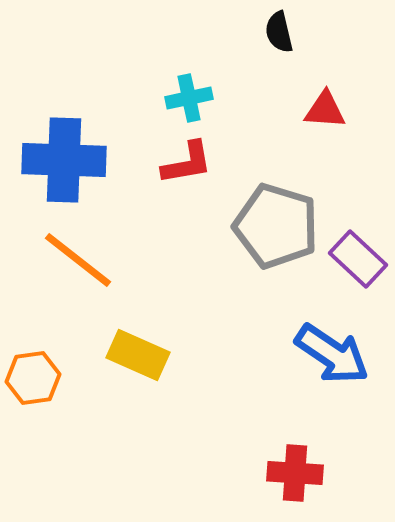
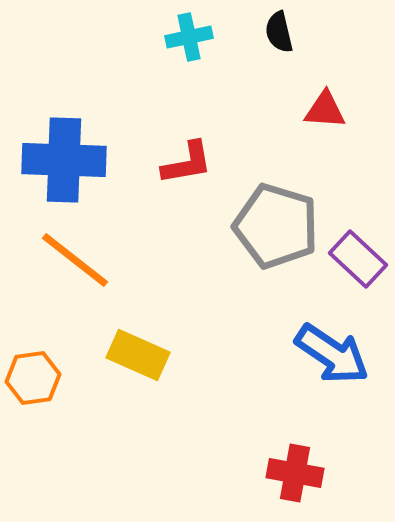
cyan cross: moved 61 px up
orange line: moved 3 px left
red cross: rotated 6 degrees clockwise
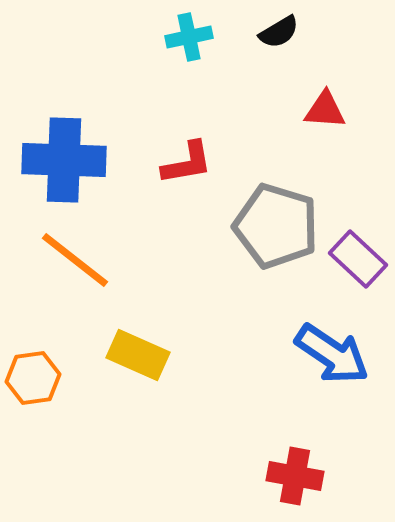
black semicircle: rotated 108 degrees counterclockwise
red cross: moved 3 px down
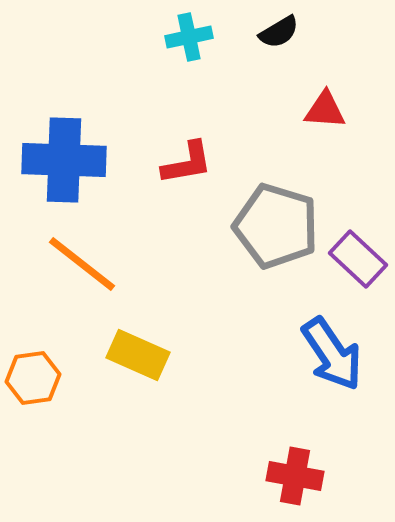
orange line: moved 7 px right, 4 px down
blue arrow: rotated 22 degrees clockwise
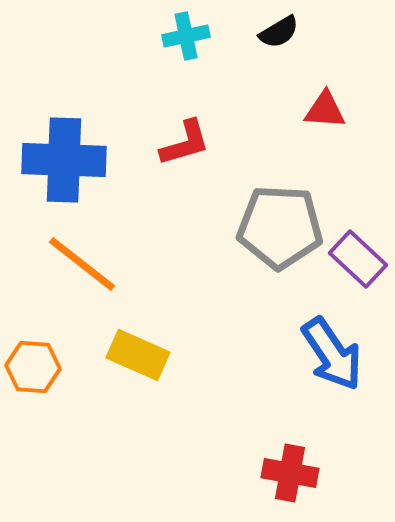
cyan cross: moved 3 px left, 1 px up
red L-shape: moved 2 px left, 20 px up; rotated 6 degrees counterclockwise
gray pentagon: moved 4 px right, 1 px down; rotated 14 degrees counterclockwise
orange hexagon: moved 11 px up; rotated 12 degrees clockwise
red cross: moved 5 px left, 3 px up
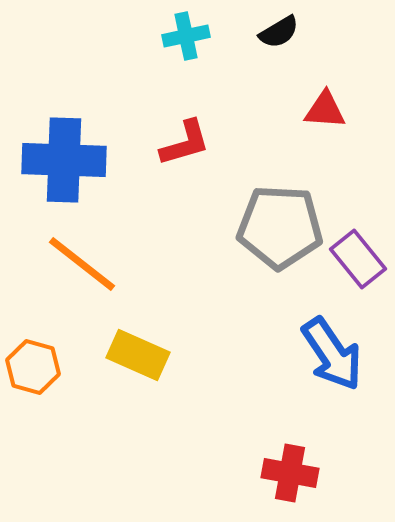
purple rectangle: rotated 8 degrees clockwise
orange hexagon: rotated 12 degrees clockwise
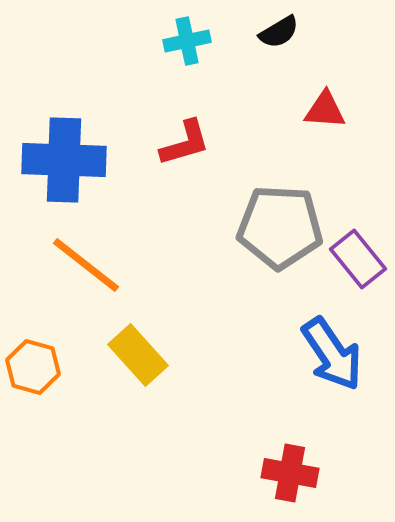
cyan cross: moved 1 px right, 5 px down
orange line: moved 4 px right, 1 px down
yellow rectangle: rotated 24 degrees clockwise
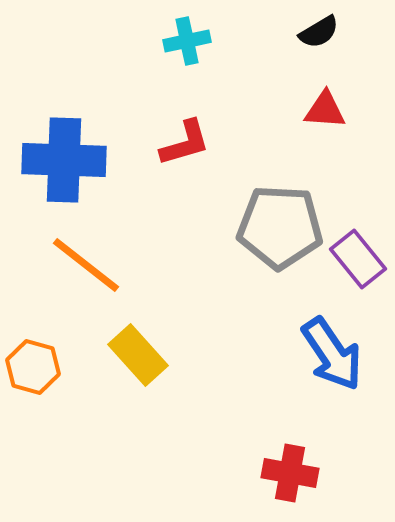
black semicircle: moved 40 px right
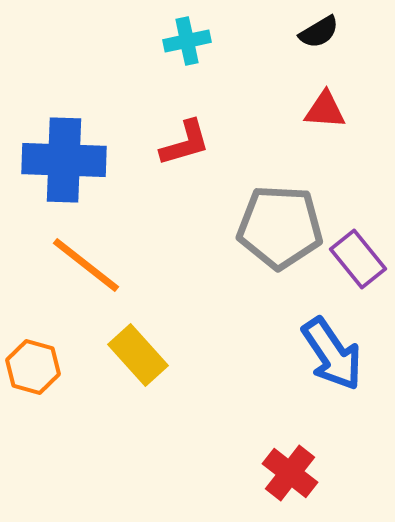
red cross: rotated 28 degrees clockwise
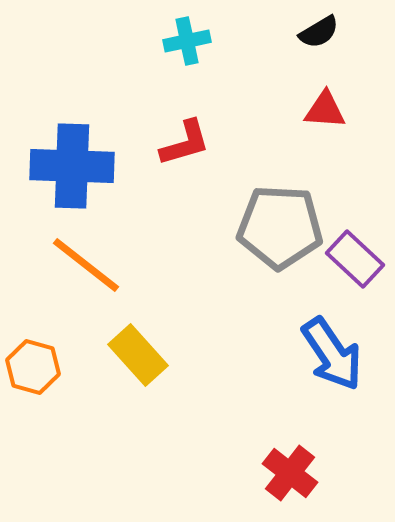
blue cross: moved 8 px right, 6 px down
purple rectangle: moved 3 px left; rotated 8 degrees counterclockwise
